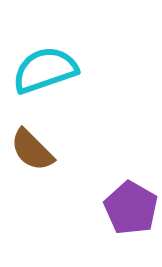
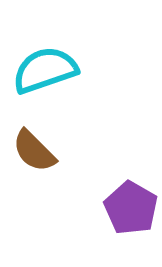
brown semicircle: moved 2 px right, 1 px down
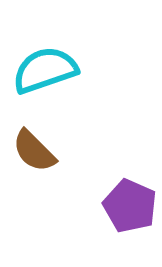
purple pentagon: moved 1 px left, 2 px up; rotated 6 degrees counterclockwise
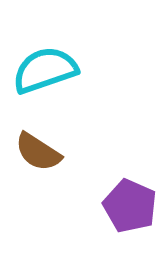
brown semicircle: moved 4 px right, 1 px down; rotated 12 degrees counterclockwise
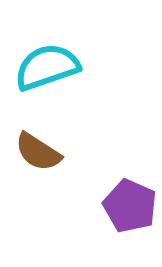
cyan semicircle: moved 2 px right, 3 px up
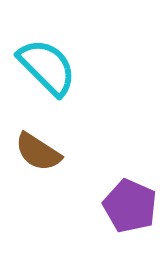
cyan semicircle: rotated 64 degrees clockwise
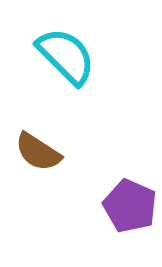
cyan semicircle: moved 19 px right, 11 px up
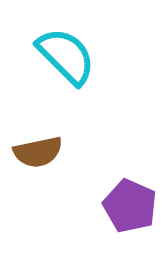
brown semicircle: rotated 45 degrees counterclockwise
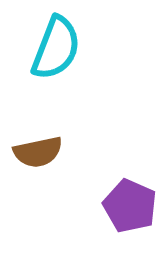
cyan semicircle: moved 10 px left, 8 px up; rotated 66 degrees clockwise
